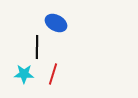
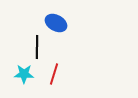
red line: moved 1 px right
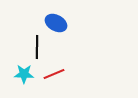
red line: rotated 50 degrees clockwise
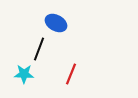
black line: moved 2 px right, 2 px down; rotated 20 degrees clockwise
red line: moved 17 px right; rotated 45 degrees counterclockwise
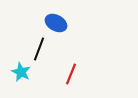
cyan star: moved 3 px left, 2 px up; rotated 24 degrees clockwise
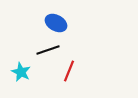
black line: moved 9 px right, 1 px down; rotated 50 degrees clockwise
red line: moved 2 px left, 3 px up
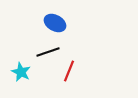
blue ellipse: moved 1 px left
black line: moved 2 px down
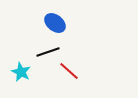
blue ellipse: rotated 10 degrees clockwise
red line: rotated 70 degrees counterclockwise
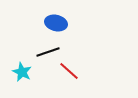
blue ellipse: moved 1 px right; rotated 25 degrees counterclockwise
cyan star: moved 1 px right
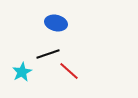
black line: moved 2 px down
cyan star: rotated 18 degrees clockwise
